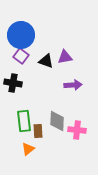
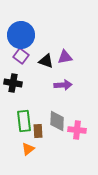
purple arrow: moved 10 px left
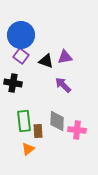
purple arrow: rotated 132 degrees counterclockwise
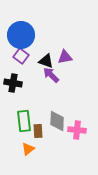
purple arrow: moved 12 px left, 10 px up
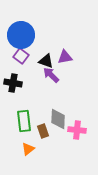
gray diamond: moved 1 px right, 2 px up
brown rectangle: moved 5 px right; rotated 16 degrees counterclockwise
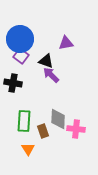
blue circle: moved 1 px left, 4 px down
purple triangle: moved 1 px right, 14 px up
green rectangle: rotated 10 degrees clockwise
pink cross: moved 1 px left, 1 px up
orange triangle: rotated 24 degrees counterclockwise
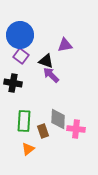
blue circle: moved 4 px up
purple triangle: moved 1 px left, 2 px down
orange triangle: rotated 24 degrees clockwise
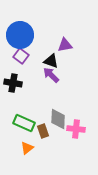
black triangle: moved 5 px right
green rectangle: moved 2 px down; rotated 70 degrees counterclockwise
orange triangle: moved 1 px left, 1 px up
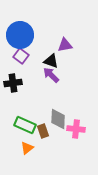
black cross: rotated 18 degrees counterclockwise
green rectangle: moved 1 px right, 2 px down
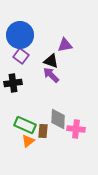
brown rectangle: rotated 24 degrees clockwise
orange triangle: moved 1 px right, 7 px up
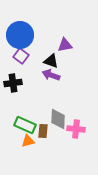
purple arrow: rotated 24 degrees counterclockwise
orange triangle: rotated 24 degrees clockwise
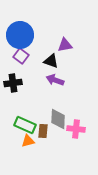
purple arrow: moved 4 px right, 5 px down
